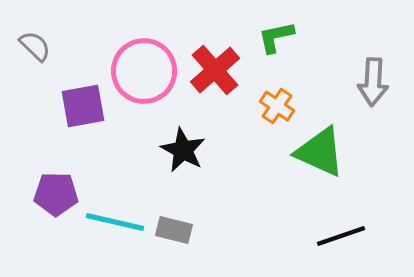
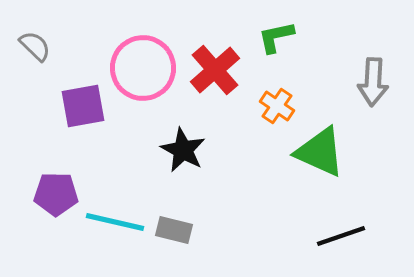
pink circle: moved 1 px left, 3 px up
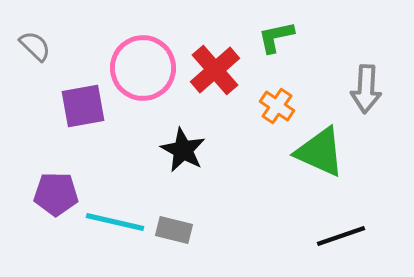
gray arrow: moved 7 px left, 7 px down
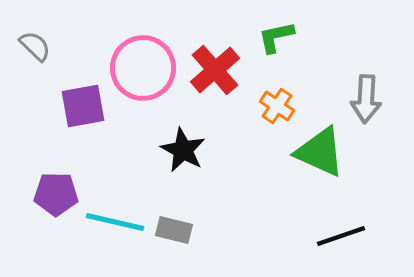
gray arrow: moved 10 px down
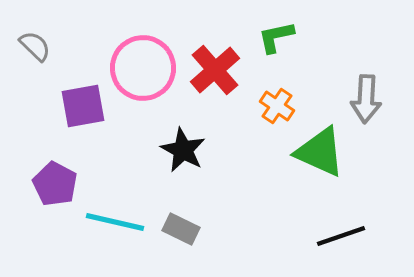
purple pentagon: moved 1 px left, 10 px up; rotated 27 degrees clockwise
gray rectangle: moved 7 px right, 1 px up; rotated 12 degrees clockwise
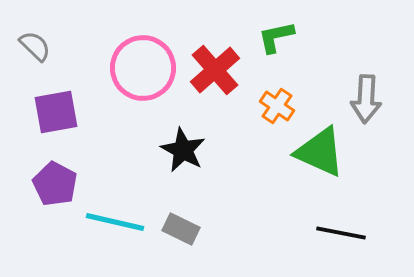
purple square: moved 27 px left, 6 px down
black line: moved 3 px up; rotated 30 degrees clockwise
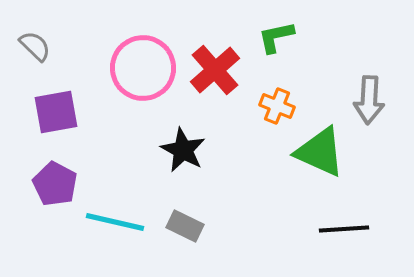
gray arrow: moved 3 px right, 1 px down
orange cross: rotated 12 degrees counterclockwise
gray rectangle: moved 4 px right, 3 px up
black line: moved 3 px right, 4 px up; rotated 15 degrees counterclockwise
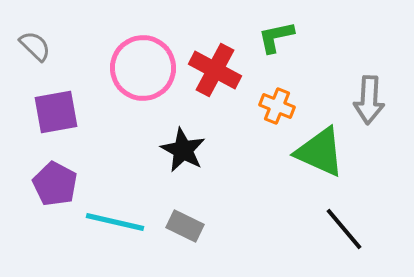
red cross: rotated 21 degrees counterclockwise
black line: rotated 54 degrees clockwise
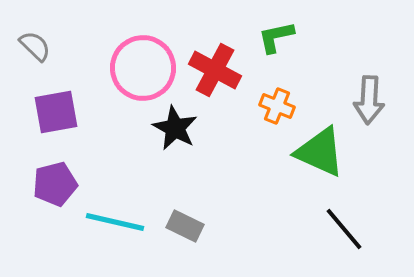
black star: moved 8 px left, 22 px up
purple pentagon: rotated 30 degrees clockwise
